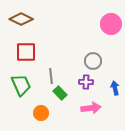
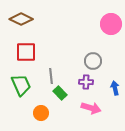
pink arrow: rotated 24 degrees clockwise
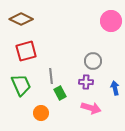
pink circle: moved 3 px up
red square: moved 1 px up; rotated 15 degrees counterclockwise
green rectangle: rotated 16 degrees clockwise
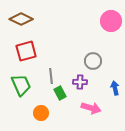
purple cross: moved 6 px left
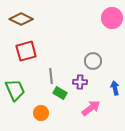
pink circle: moved 1 px right, 3 px up
green trapezoid: moved 6 px left, 5 px down
green rectangle: rotated 32 degrees counterclockwise
pink arrow: rotated 54 degrees counterclockwise
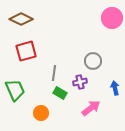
gray line: moved 3 px right, 3 px up; rotated 14 degrees clockwise
purple cross: rotated 16 degrees counterclockwise
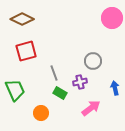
brown diamond: moved 1 px right
gray line: rotated 28 degrees counterclockwise
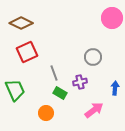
brown diamond: moved 1 px left, 4 px down
red square: moved 1 px right, 1 px down; rotated 10 degrees counterclockwise
gray circle: moved 4 px up
blue arrow: rotated 16 degrees clockwise
pink arrow: moved 3 px right, 2 px down
orange circle: moved 5 px right
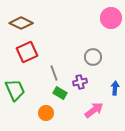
pink circle: moved 1 px left
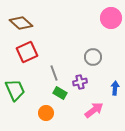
brown diamond: rotated 15 degrees clockwise
